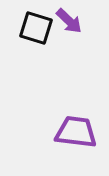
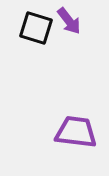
purple arrow: rotated 8 degrees clockwise
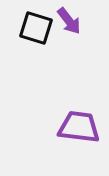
purple trapezoid: moved 3 px right, 5 px up
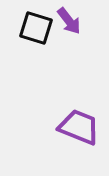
purple trapezoid: rotated 15 degrees clockwise
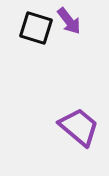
purple trapezoid: rotated 18 degrees clockwise
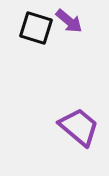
purple arrow: rotated 12 degrees counterclockwise
